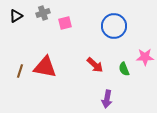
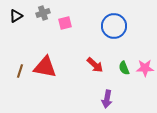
pink star: moved 11 px down
green semicircle: moved 1 px up
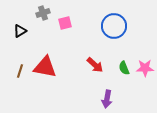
black triangle: moved 4 px right, 15 px down
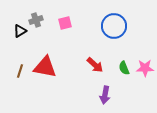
gray cross: moved 7 px left, 7 px down
purple arrow: moved 2 px left, 4 px up
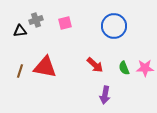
black triangle: rotated 24 degrees clockwise
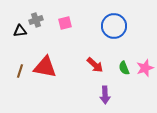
pink star: rotated 18 degrees counterclockwise
purple arrow: rotated 12 degrees counterclockwise
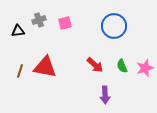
gray cross: moved 3 px right
black triangle: moved 2 px left
green semicircle: moved 2 px left, 2 px up
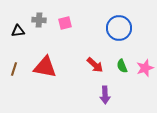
gray cross: rotated 24 degrees clockwise
blue circle: moved 5 px right, 2 px down
brown line: moved 6 px left, 2 px up
